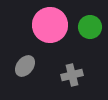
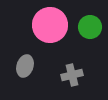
gray ellipse: rotated 20 degrees counterclockwise
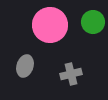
green circle: moved 3 px right, 5 px up
gray cross: moved 1 px left, 1 px up
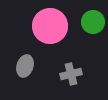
pink circle: moved 1 px down
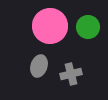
green circle: moved 5 px left, 5 px down
gray ellipse: moved 14 px right
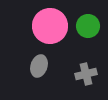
green circle: moved 1 px up
gray cross: moved 15 px right
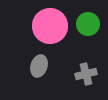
green circle: moved 2 px up
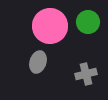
green circle: moved 2 px up
gray ellipse: moved 1 px left, 4 px up
